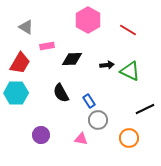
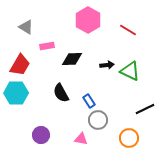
red trapezoid: moved 2 px down
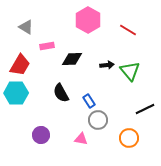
green triangle: rotated 25 degrees clockwise
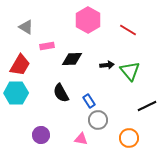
black line: moved 2 px right, 3 px up
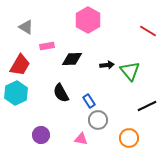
red line: moved 20 px right, 1 px down
cyan hexagon: rotated 25 degrees counterclockwise
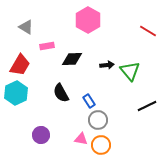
orange circle: moved 28 px left, 7 px down
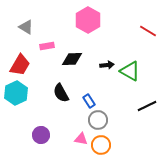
green triangle: rotated 20 degrees counterclockwise
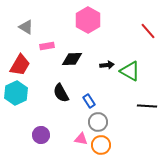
red line: rotated 18 degrees clockwise
black line: rotated 30 degrees clockwise
gray circle: moved 2 px down
